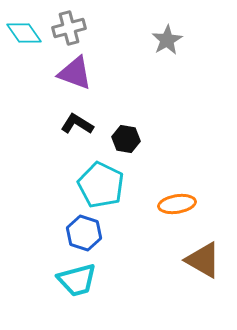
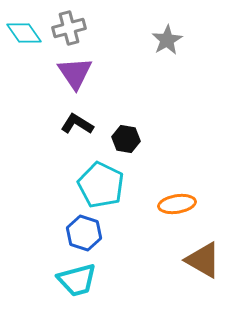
purple triangle: rotated 36 degrees clockwise
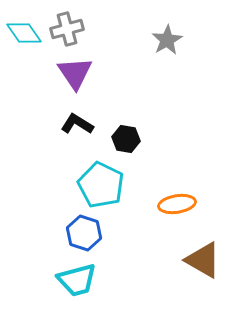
gray cross: moved 2 px left, 1 px down
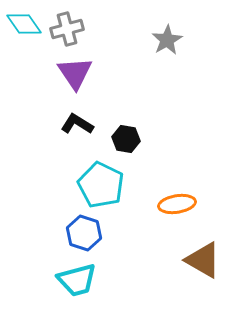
cyan diamond: moved 9 px up
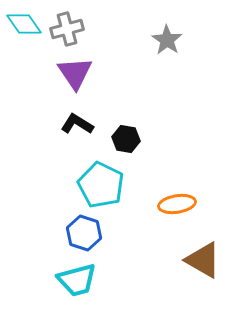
gray star: rotated 8 degrees counterclockwise
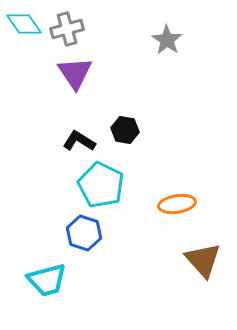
black L-shape: moved 2 px right, 17 px down
black hexagon: moved 1 px left, 9 px up
brown triangle: rotated 18 degrees clockwise
cyan trapezoid: moved 30 px left
